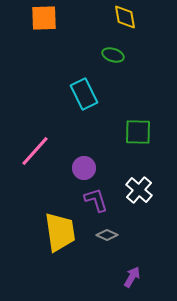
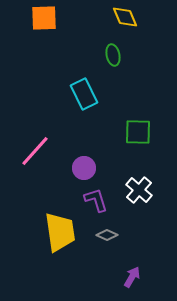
yellow diamond: rotated 12 degrees counterclockwise
green ellipse: rotated 60 degrees clockwise
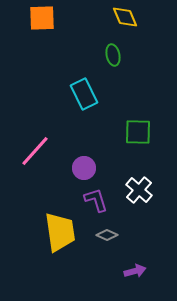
orange square: moved 2 px left
purple arrow: moved 3 px right, 6 px up; rotated 45 degrees clockwise
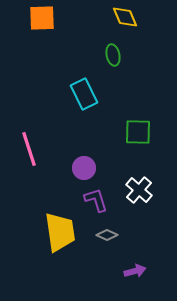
pink line: moved 6 px left, 2 px up; rotated 60 degrees counterclockwise
